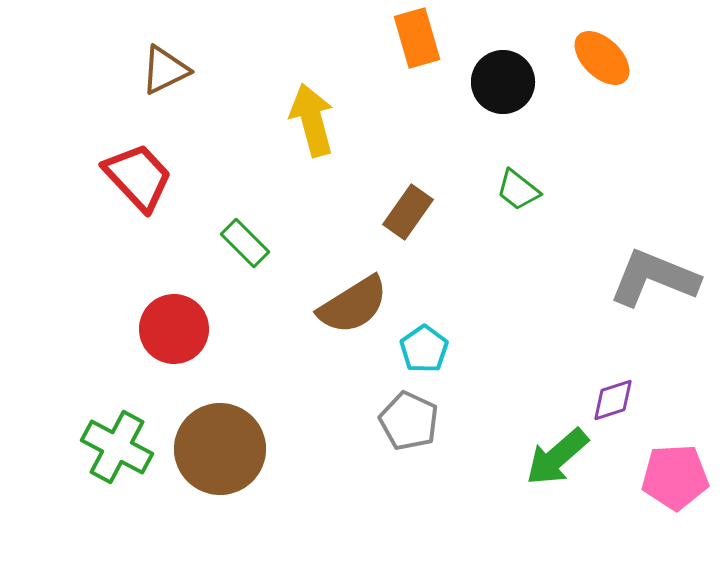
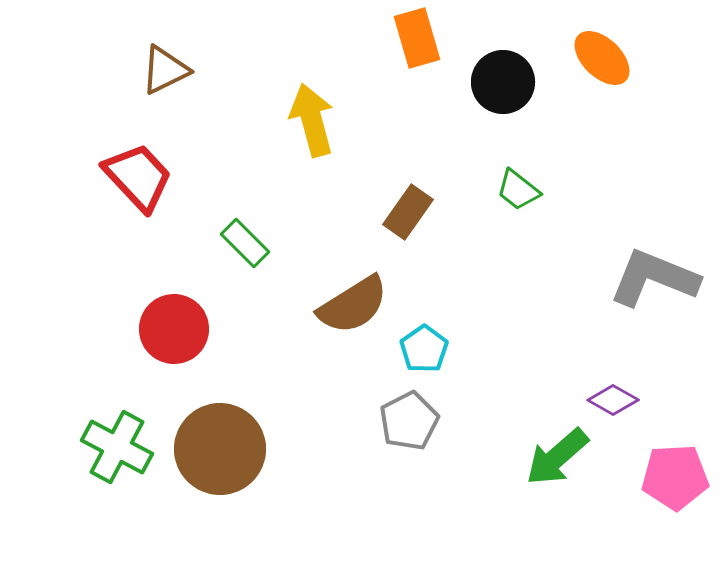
purple diamond: rotated 48 degrees clockwise
gray pentagon: rotated 20 degrees clockwise
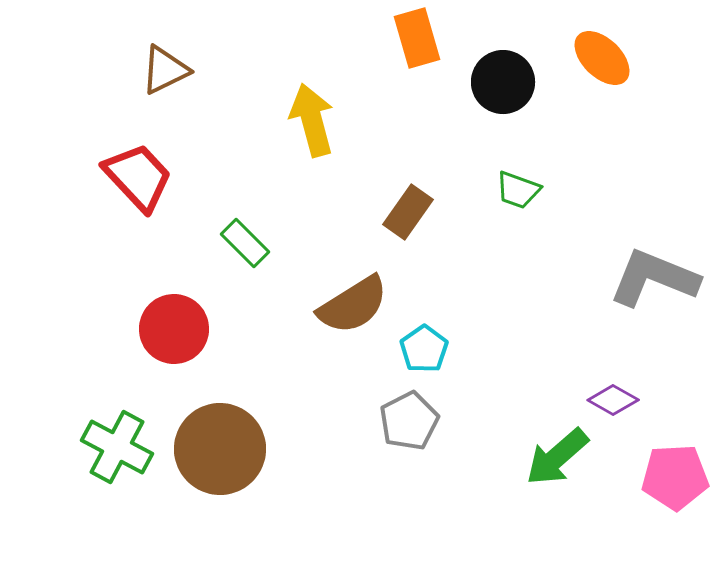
green trapezoid: rotated 18 degrees counterclockwise
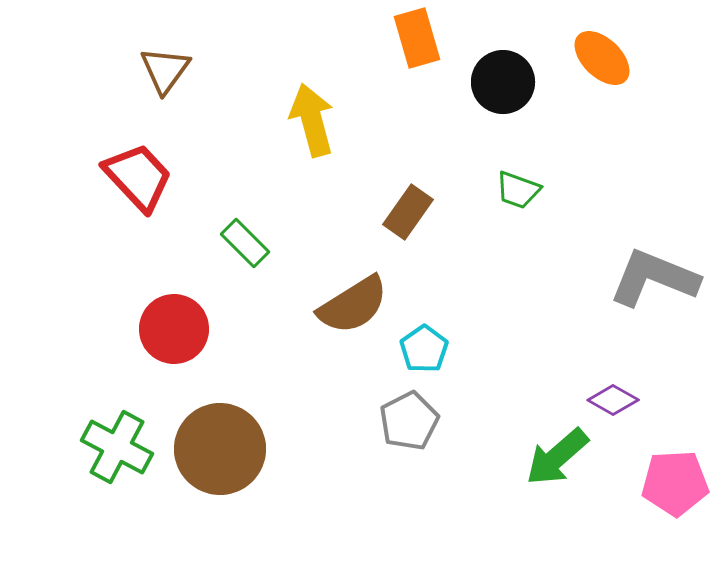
brown triangle: rotated 28 degrees counterclockwise
pink pentagon: moved 6 px down
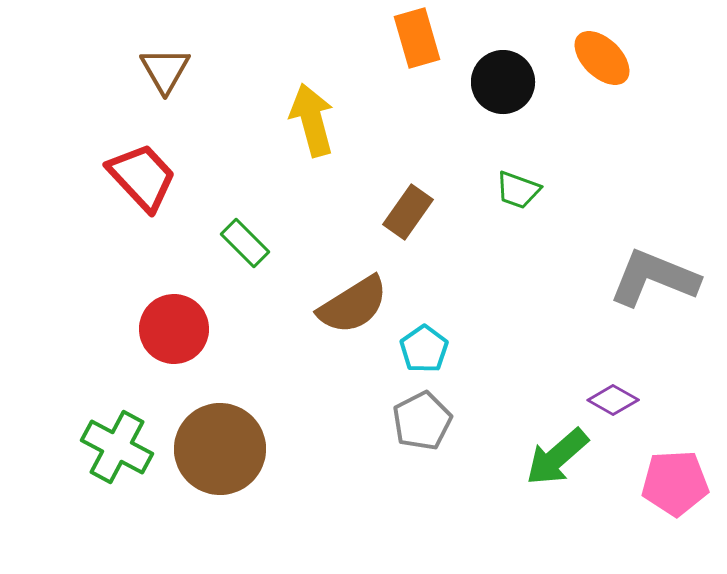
brown triangle: rotated 6 degrees counterclockwise
red trapezoid: moved 4 px right
gray pentagon: moved 13 px right
